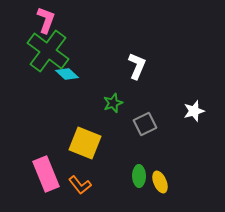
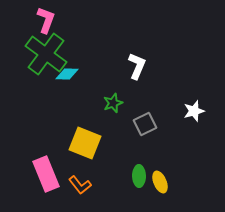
green cross: moved 2 px left, 3 px down
cyan diamond: rotated 40 degrees counterclockwise
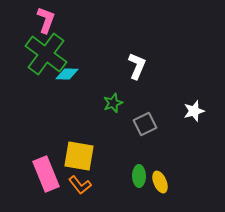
yellow square: moved 6 px left, 13 px down; rotated 12 degrees counterclockwise
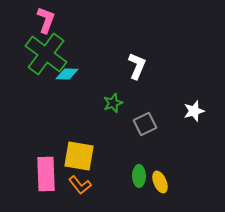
pink rectangle: rotated 20 degrees clockwise
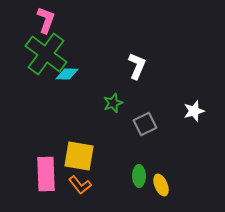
yellow ellipse: moved 1 px right, 3 px down
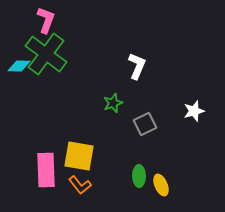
cyan diamond: moved 48 px left, 8 px up
pink rectangle: moved 4 px up
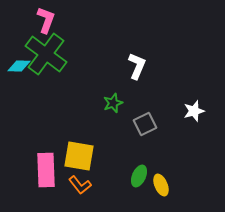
green ellipse: rotated 25 degrees clockwise
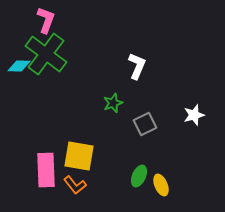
white star: moved 4 px down
orange L-shape: moved 5 px left
